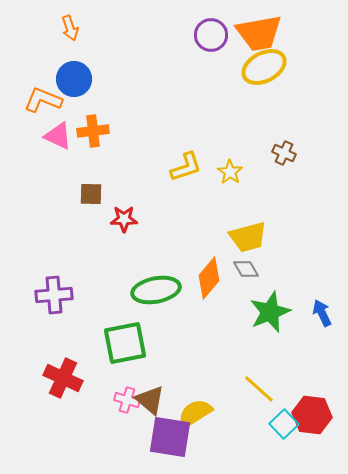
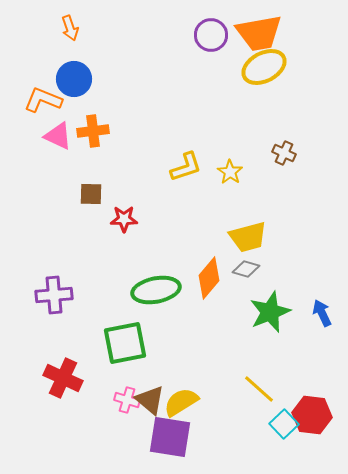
gray diamond: rotated 44 degrees counterclockwise
yellow semicircle: moved 14 px left, 11 px up
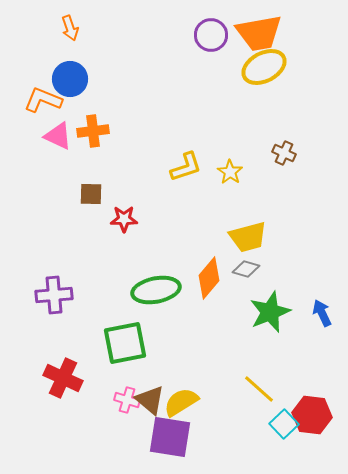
blue circle: moved 4 px left
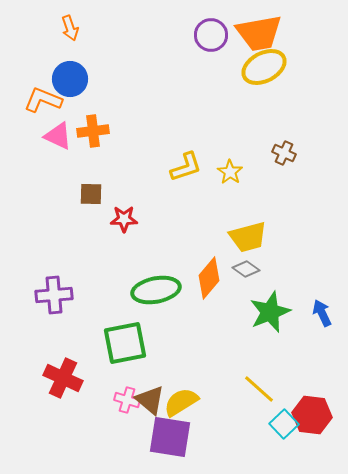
gray diamond: rotated 20 degrees clockwise
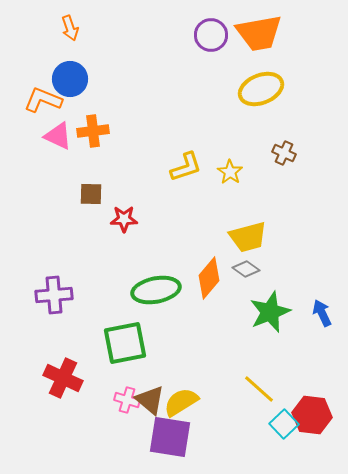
yellow ellipse: moved 3 px left, 22 px down; rotated 6 degrees clockwise
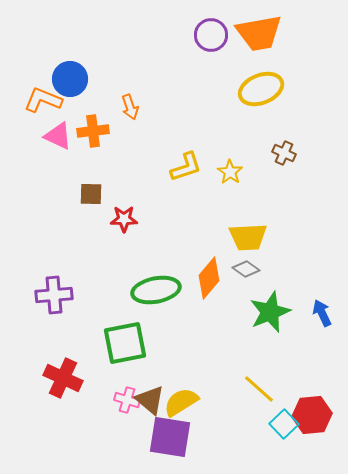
orange arrow: moved 60 px right, 79 px down
yellow trapezoid: rotated 12 degrees clockwise
red hexagon: rotated 12 degrees counterclockwise
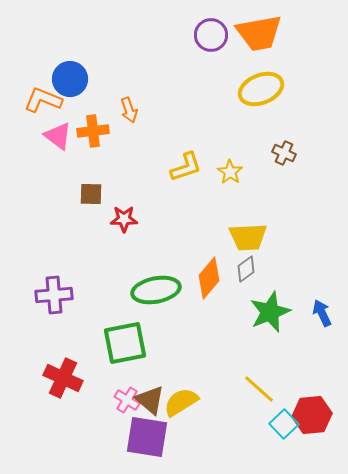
orange arrow: moved 1 px left, 3 px down
pink triangle: rotated 12 degrees clockwise
gray diamond: rotated 72 degrees counterclockwise
pink cross: rotated 15 degrees clockwise
purple square: moved 23 px left
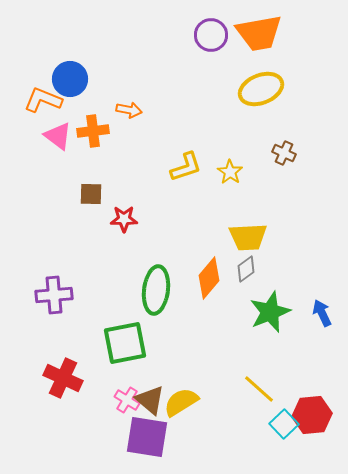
orange arrow: rotated 60 degrees counterclockwise
green ellipse: rotated 72 degrees counterclockwise
